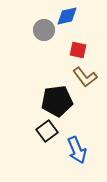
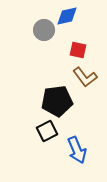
black square: rotated 10 degrees clockwise
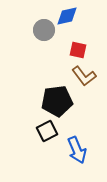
brown L-shape: moved 1 px left, 1 px up
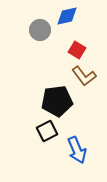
gray circle: moved 4 px left
red square: moved 1 px left; rotated 18 degrees clockwise
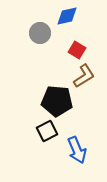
gray circle: moved 3 px down
brown L-shape: rotated 85 degrees counterclockwise
black pentagon: rotated 12 degrees clockwise
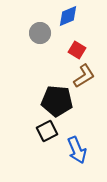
blue diamond: moved 1 px right; rotated 10 degrees counterclockwise
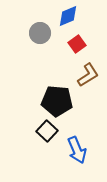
red square: moved 6 px up; rotated 24 degrees clockwise
brown L-shape: moved 4 px right, 1 px up
black square: rotated 20 degrees counterclockwise
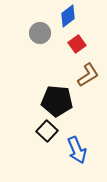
blue diamond: rotated 15 degrees counterclockwise
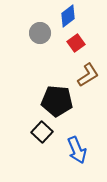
red square: moved 1 px left, 1 px up
black square: moved 5 px left, 1 px down
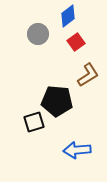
gray circle: moved 2 px left, 1 px down
red square: moved 1 px up
black square: moved 8 px left, 10 px up; rotated 30 degrees clockwise
blue arrow: rotated 108 degrees clockwise
